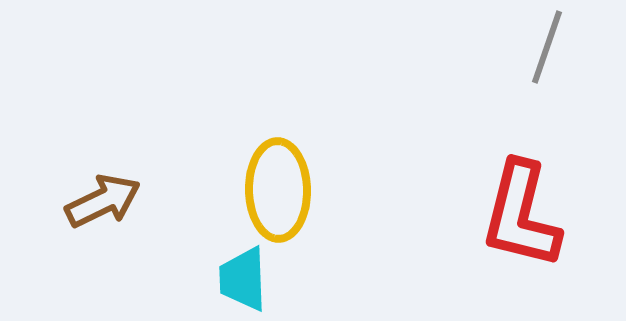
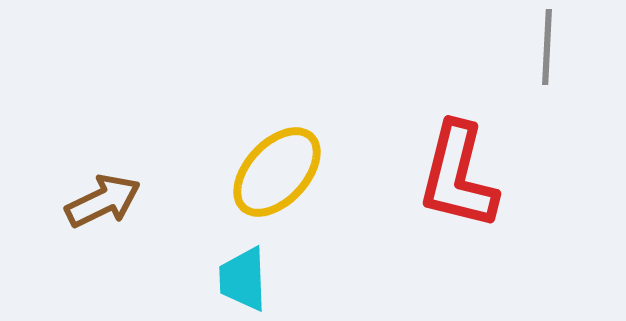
gray line: rotated 16 degrees counterclockwise
yellow ellipse: moved 1 px left, 18 px up; rotated 44 degrees clockwise
red L-shape: moved 63 px left, 39 px up
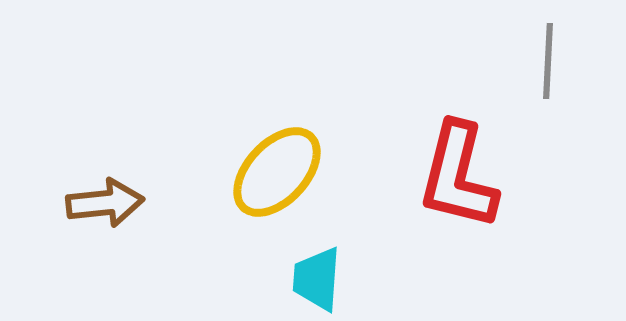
gray line: moved 1 px right, 14 px down
brown arrow: moved 2 px right, 2 px down; rotated 20 degrees clockwise
cyan trapezoid: moved 74 px right; rotated 6 degrees clockwise
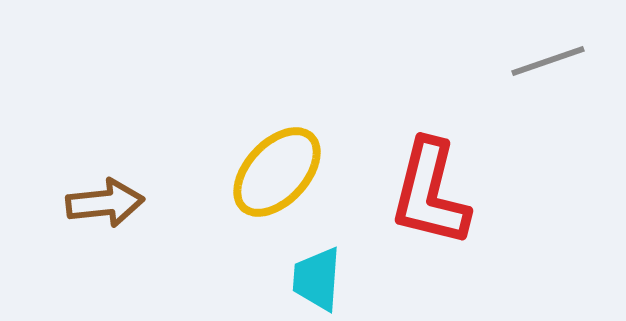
gray line: rotated 68 degrees clockwise
red L-shape: moved 28 px left, 17 px down
